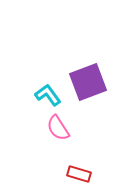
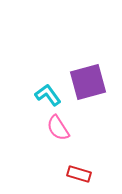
purple square: rotated 6 degrees clockwise
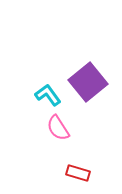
purple square: rotated 24 degrees counterclockwise
red rectangle: moved 1 px left, 1 px up
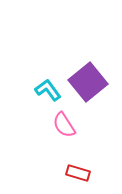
cyan L-shape: moved 5 px up
pink semicircle: moved 6 px right, 3 px up
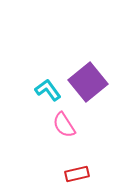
red rectangle: moved 1 px left, 1 px down; rotated 30 degrees counterclockwise
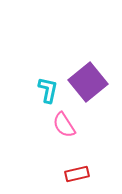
cyan L-shape: rotated 48 degrees clockwise
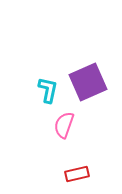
purple square: rotated 15 degrees clockwise
pink semicircle: rotated 52 degrees clockwise
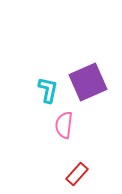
pink semicircle: rotated 12 degrees counterclockwise
red rectangle: rotated 35 degrees counterclockwise
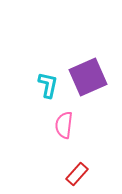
purple square: moved 5 px up
cyan L-shape: moved 5 px up
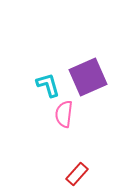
cyan L-shape: rotated 28 degrees counterclockwise
pink semicircle: moved 11 px up
